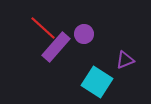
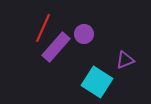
red line: rotated 72 degrees clockwise
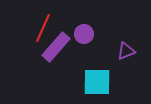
purple triangle: moved 1 px right, 9 px up
cyan square: rotated 32 degrees counterclockwise
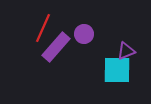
cyan square: moved 20 px right, 12 px up
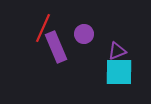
purple rectangle: rotated 64 degrees counterclockwise
purple triangle: moved 9 px left
cyan square: moved 2 px right, 2 px down
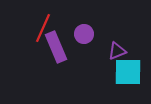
cyan square: moved 9 px right
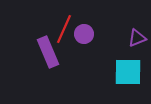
red line: moved 21 px right, 1 px down
purple rectangle: moved 8 px left, 5 px down
purple triangle: moved 20 px right, 13 px up
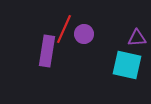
purple triangle: rotated 18 degrees clockwise
purple rectangle: moved 1 px left, 1 px up; rotated 32 degrees clockwise
cyan square: moved 1 px left, 7 px up; rotated 12 degrees clockwise
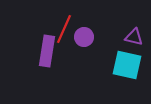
purple circle: moved 3 px down
purple triangle: moved 3 px left, 1 px up; rotated 18 degrees clockwise
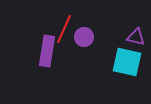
purple triangle: moved 2 px right
cyan square: moved 3 px up
